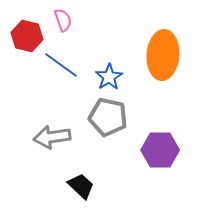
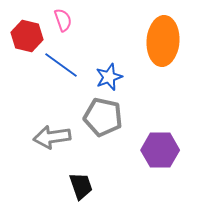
orange ellipse: moved 14 px up
blue star: rotated 12 degrees clockwise
gray pentagon: moved 5 px left
black trapezoid: rotated 28 degrees clockwise
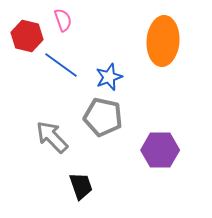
gray arrow: rotated 54 degrees clockwise
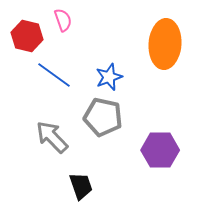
orange ellipse: moved 2 px right, 3 px down
blue line: moved 7 px left, 10 px down
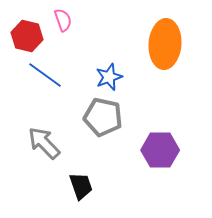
blue line: moved 9 px left
gray arrow: moved 8 px left, 6 px down
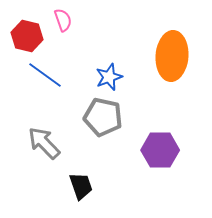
orange ellipse: moved 7 px right, 12 px down
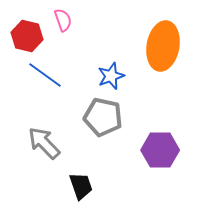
orange ellipse: moved 9 px left, 10 px up; rotated 6 degrees clockwise
blue star: moved 2 px right, 1 px up
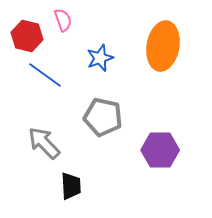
blue star: moved 11 px left, 18 px up
black trapezoid: moved 10 px left; rotated 16 degrees clockwise
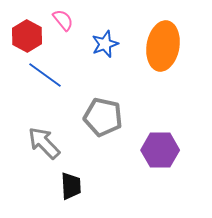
pink semicircle: rotated 20 degrees counterclockwise
red hexagon: rotated 16 degrees clockwise
blue star: moved 5 px right, 14 px up
